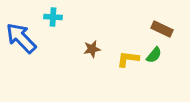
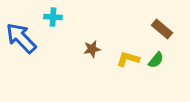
brown rectangle: rotated 15 degrees clockwise
green semicircle: moved 2 px right, 5 px down
yellow L-shape: rotated 10 degrees clockwise
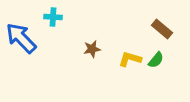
yellow L-shape: moved 2 px right
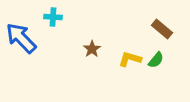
brown star: rotated 24 degrees counterclockwise
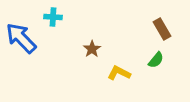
brown rectangle: rotated 20 degrees clockwise
yellow L-shape: moved 11 px left, 14 px down; rotated 10 degrees clockwise
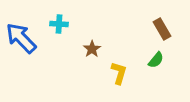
cyan cross: moved 6 px right, 7 px down
yellow L-shape: rotated 80 degrees clockwise
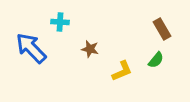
cyan cross: moved 1 px right, 2 px up
blue arrow: moved 10 px right, 10 px down
brown star: moved 2 px left; rotated 24 degrees counterclockwise
yellow L-shape: moved 3 px right, 2 px up; rotated 50 degrees clockwise
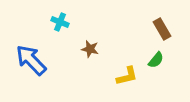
cyan cross: rotated 18 degrees clockwise
blue arrow: moved 12 px down
yellow L-shape: moved 5 px right, 5 px down; rotated 10 degrees clockwise
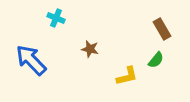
cyan cross: moved 4 px left, 4 px up
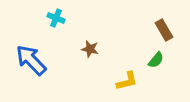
brown rectangle: moved 2 px right, 1 px down
yellow L-shape: moved 5 px down
